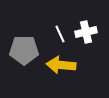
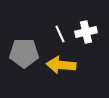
gray pentagon: moved 3 px down
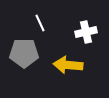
white line: moved 20 px left, 11 px up
yellow arrow: moved 7 px right
